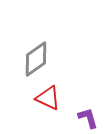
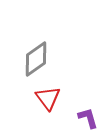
red triangle: rotated 28 degrees clockwise
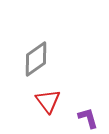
red triangle: moved 3 px down
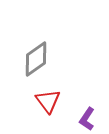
purple L-shape: moved 1 px left, 1 px down; rotated 130 degrees counterclockwise
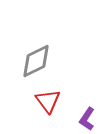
gray diamond: moved 2 px down; rotated 9 degrees clockwise
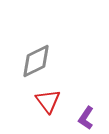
purple L-shape: moved 1 px left, 1 px up
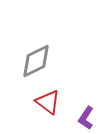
red triangle: moved 1 px down; rotated 16 degrees counterclockwise
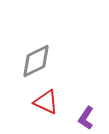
red triangle: moved 2 px left; rotated 12 degrees counterclockwise
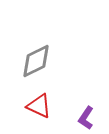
red triangle: moved 7 px left, 4 px down
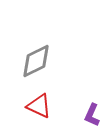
purple L-shape: moved 6 px right, 3 px up; rotated 10 degrees counterclockwise
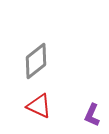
gray diamond: rotated 12 degrees counterclockwise
